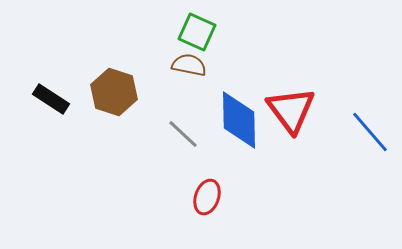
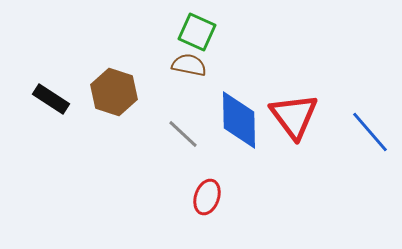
red triangle: moved 3 px right, 6 px down
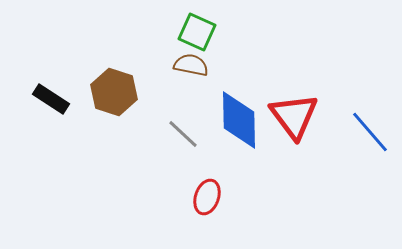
brown semicircle: moved 2 px right
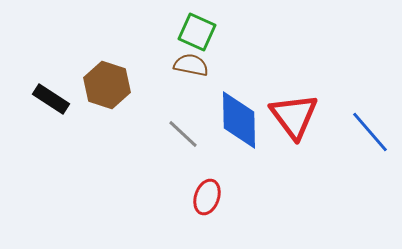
brown hexagon: moved 7 px left, 7 px up
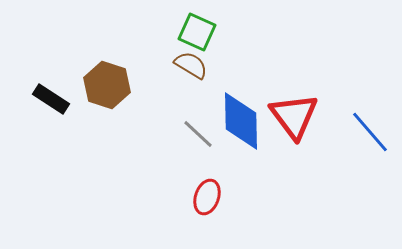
brown semicircle: rotated 20 degrees clockwise
blue diamond: moved 2 px right, 1 px down
gray line: moved 15 px right
